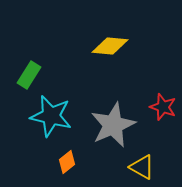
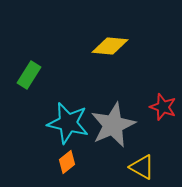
cyan star: moved 17 px right, 7 px down
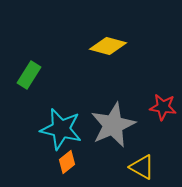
yellow diamond: moved 2 px left; rotated 9 degrees clockwise
red star: rotated 12 degrees counterclockwise
cyan star: moved 7 px left, 6 px down
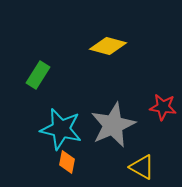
green rectangle: moved 9 px right
orange diamond: rotated 40 degrees counterclockwise
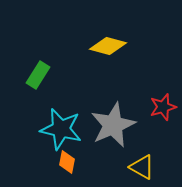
red star: rotated 24 degrees counterclockwise
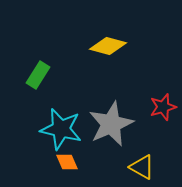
gray star: moved 2 px left, 1 px up
orange diamond: rotated 35 degrees counterclockwise
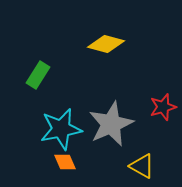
yellow diamond: moved 2 px left, 2 px up
cyan star: rotated 24 degrees counterclockwise
orange diamond: moved 2 px left
yellow triangle: moved 1 px up
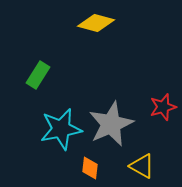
yellow diamond: moved 10 px left, 21 px up
orange diamond: moved 25 px right, 6 px down; rotated 30 degrees clockwise
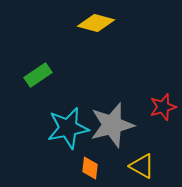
green rectangle: rotated 24 degrees clockwise
gray star: moved 1 px right, 1 px down; rotated 9 degrees clockwise
cyan star: moved 7 px right, 1 px up
